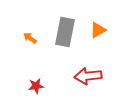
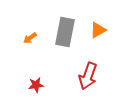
orange arrow: rotated 72 degrees counterclockwise
red arrow: rotated 64 degrees counterclockwise
red star: moved 1 px up
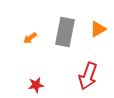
orange triangle: moved 1 px up
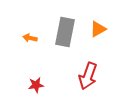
orange arrow: rotated 48 degrees clockwise
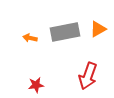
gray rectangle: rotated 68 degrees clockwise
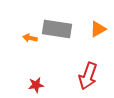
gray rectangle: moved 8 px left, 3 px up; rotated 20 degrees clockwise
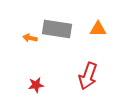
orange triangle: rotated 30 degrees clockwise
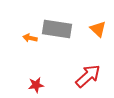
orange triangle: rotated 42 degrees clockwise
red arrow: rotated 152 degrees counterclockwise
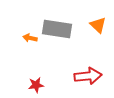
orange triangle: moved 4 px up
red arrow: rotated 36 degrees clockwise
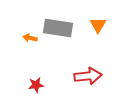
orange triangle: rotated 18 degrees clockwise
gray rectangle: moved 1 px right, 1 px up
